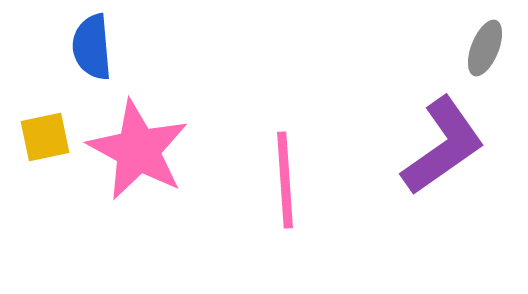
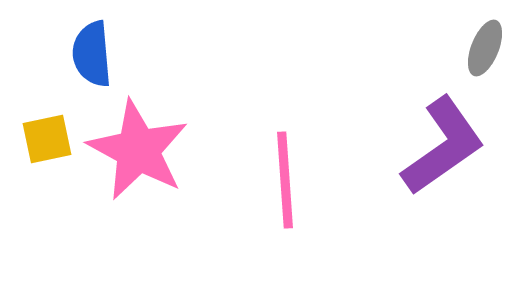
blue semicircle: moved 7 px down
yellow square: moved 2 px right, 2 px down
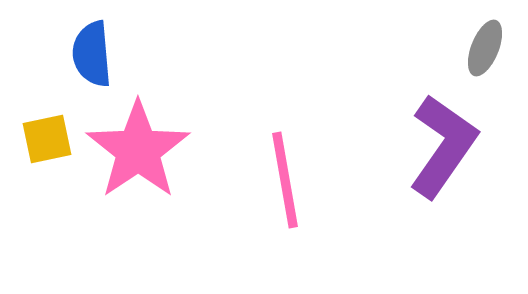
purple L-shape: rotated 20 degrees counterclockwise
pink star: rotated 10 degrees clockwise
pink line: rotated 6 degrees counterclockwise
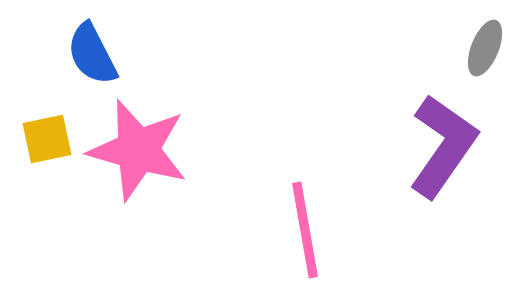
blue semicircle: rotated 22 degrees counterclockwise
pink star: rotated 22 degrees counterclockwise
pink line: moved 20 px right, 50 px down
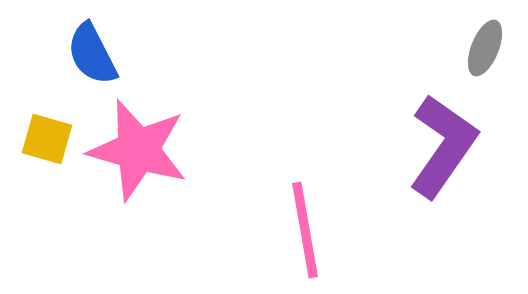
yellow square: rotated 28 degrees clockwise
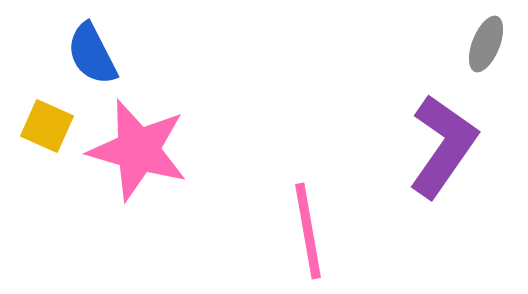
gray ellipse: moved 1 px right, 4 px up
yellow square: moved 13 px up; rotated 8 degrees clockwise
pink line: moved 3 px right, 1 px down
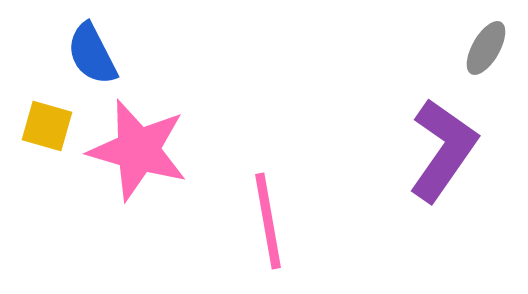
gray ellipse: moved 4 px down; rotated 8 degrees clockwise
yellow square: rotated 8 degrees counterclockwise
purple L-shape: moved 4 px down
pink line: moved 40 px left, 10 px up
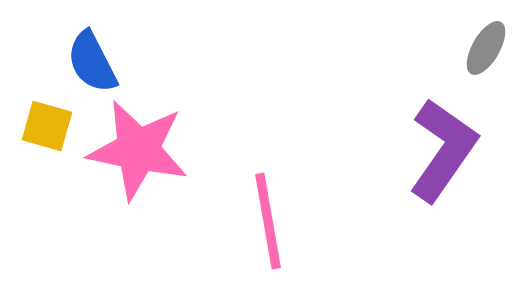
blue semicircle: moved 8 px down
pink star: rotated 4 degrees counterclockwise
